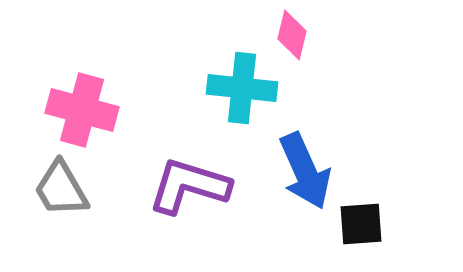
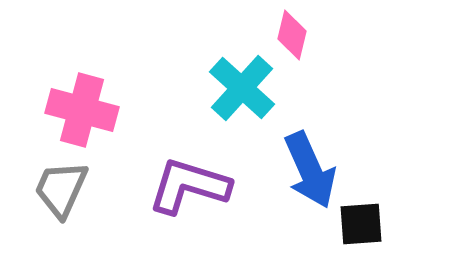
cyan cross: rotated 36 degrees clockwise
blue arrow: moved 5 px right, 1 px up
gray trapezoid: rotated 54 degrees clockwise
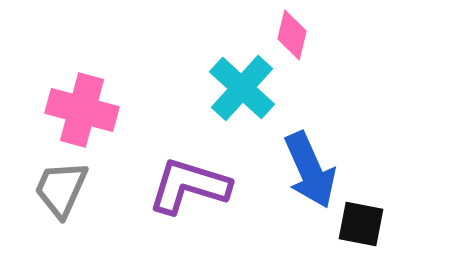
black square: rotated 15 degrees clockwise
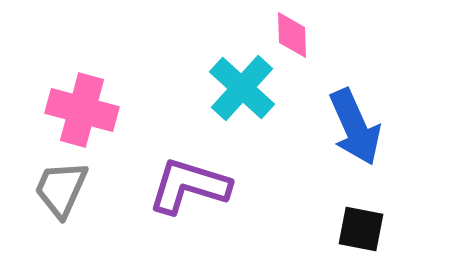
pink diamond: rotated 15 degrees counterclockwise
blue arrow: moved 45 px right, 43 px up
black square: moved 5 px down
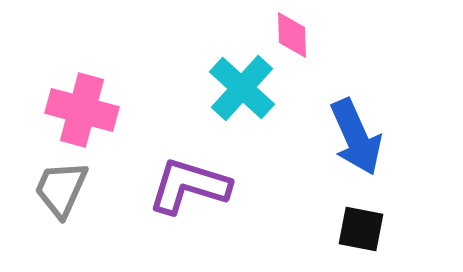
blue arrow: moved 1 px right, 10 px down
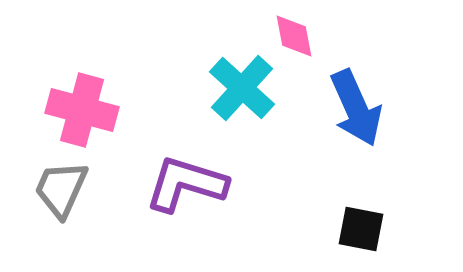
pink diamond: moved 2 px right, 1 px down; rotated 9 degrees counterclockwise
blue arrow: moved 29 px up
purple L-shape: moved 3 px left, 2 px up
